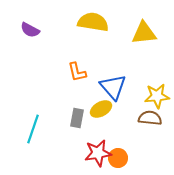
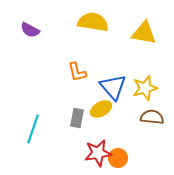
yellow triangle: rotated 16 degrees clockwise
yellow star: moved 12 px left, 8 px up; rotated 10 degrees counterclockwise
brown semicircle: moved 2 px right, 1 px up
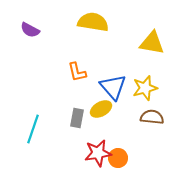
yellow triangle: moved 8 px right, 10 px down
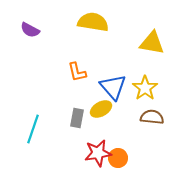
yellow star: rotated 20 degrees counterclockwise
